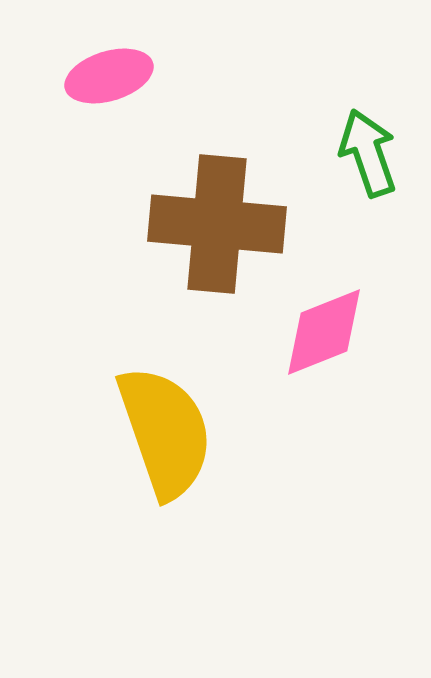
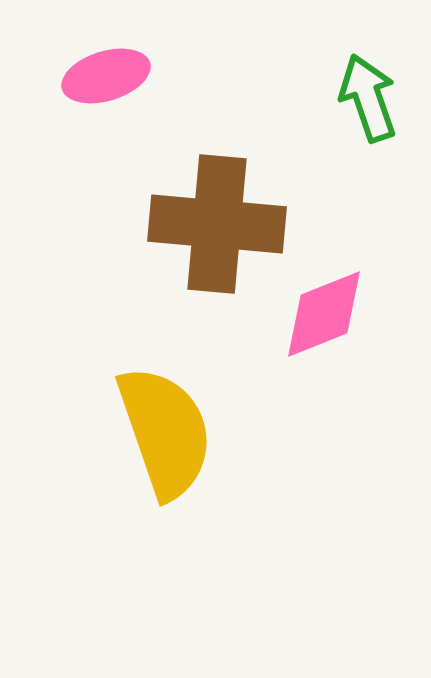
pink ellipse: moved 3 px left
green arrow: moved 55 px up
pink diamond: moved 18 px up
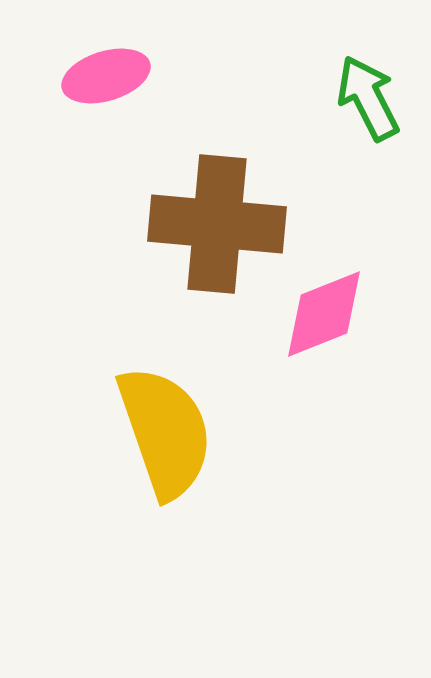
green arrow: rotated 8 degrees counterclockwise
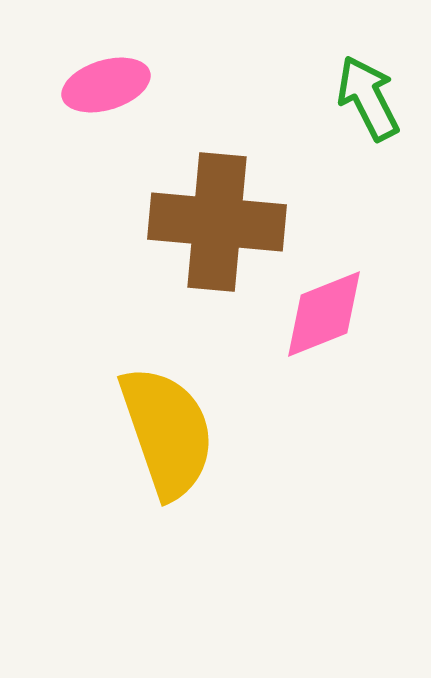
pink ellipse: moved 9 px down
brown cross: moved 2 px up
yellow semicircle: moved 2 px right
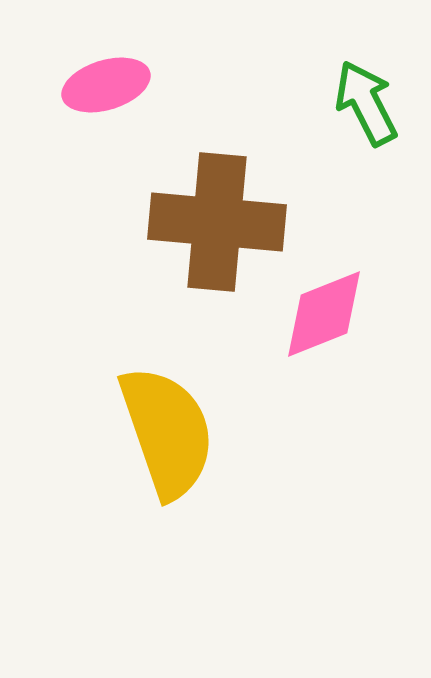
green arrow: moved 2 px left, 5 px down
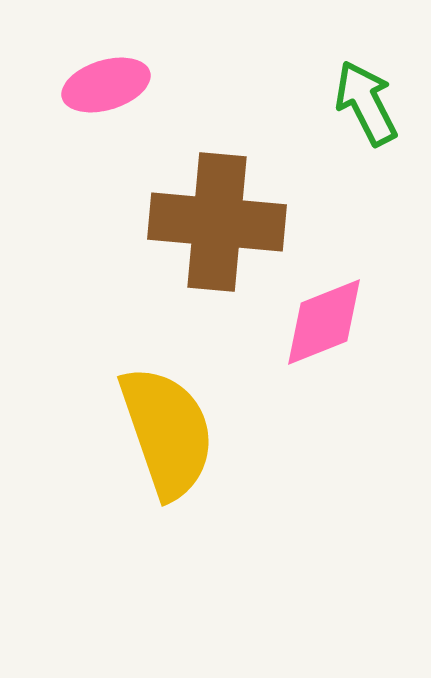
pink diamond: moved 8 px down
